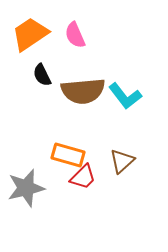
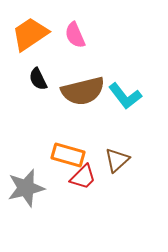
black semicircle: moved 4 px left, 4 px down
brown semicircle: rotated 9 degrees counterclockwise
brown triangle: moved 5 px left, 1 px up
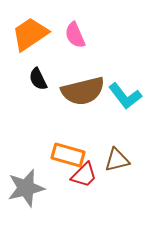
brown triangle: rotated 28 degrees clockwise
red trapezoid: moved 1 px right, 2 px up
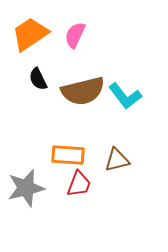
pink semicircle: rotated 48 degrees clockwise
orange rectangle: rotated 12 degrees counterclockwise
red trapezoid: moved 5 px left, 9 px down; rotated 24 degrees counterclockwise
